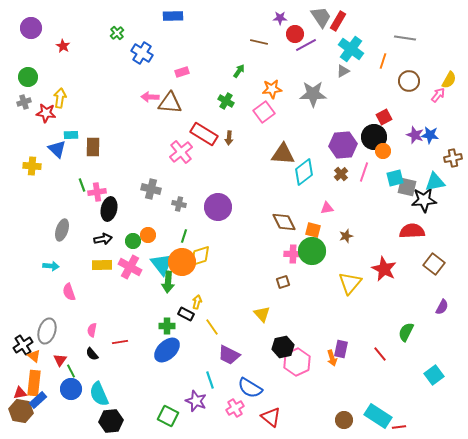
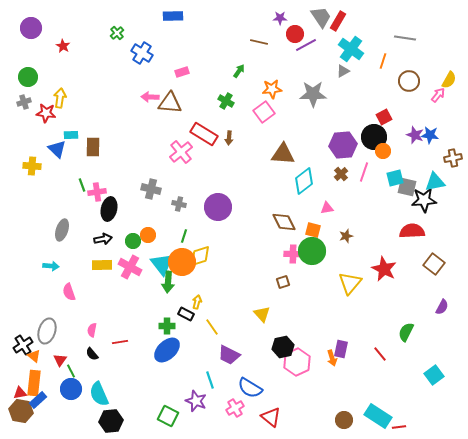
cyan diamond at (304, 172): moved 9 px down
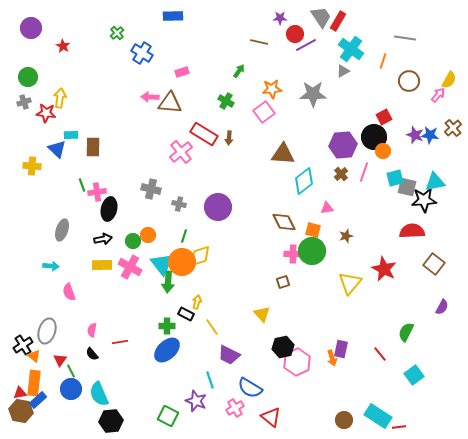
brown cross at (453, 158): moved 30 px up; rotated 30 degrees counterclockwise
cyan square at (434, 375): moved 20 px left
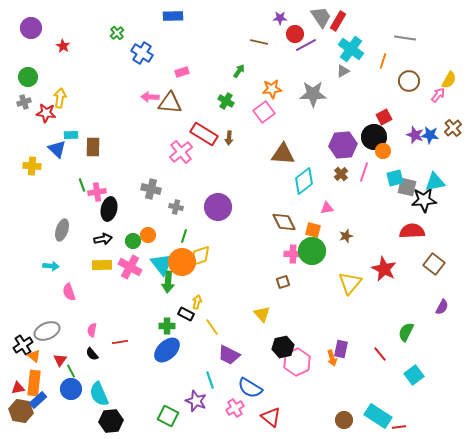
gray cross at (179, 204): moved 3 px left, 3 px down
gray ellipse at (47, 331): rotated 50 degrees clockwise
red triangle at (20, 393): moved 2 px left, 5 px up
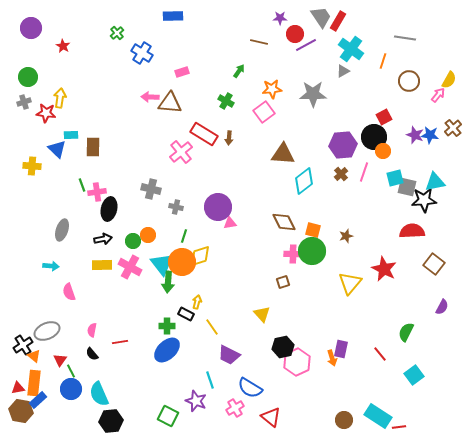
pink triangle at (327, 208): moved 97 px left, 15 px down
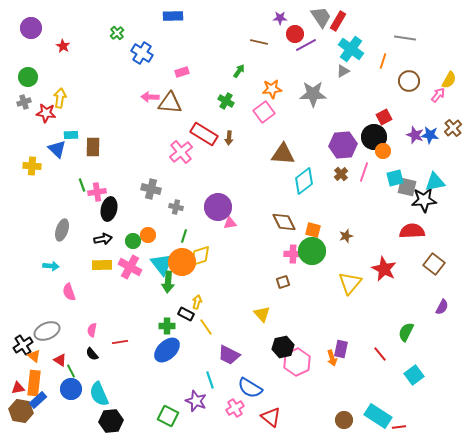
yellow line at (212, 327): moved 6 px left
red triangle at (60, 360): rotated 32 degrees counterclockwise
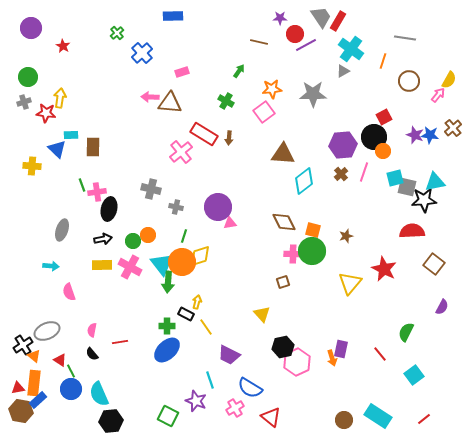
blue cross at (142, 53): rotated 15 degrees clockwise
red line at (399, 427): moved 25 px right, 8 px up; rotated 32 degrees counterclockwise
